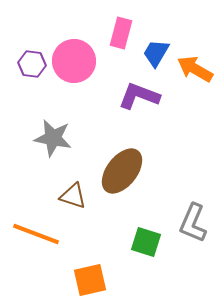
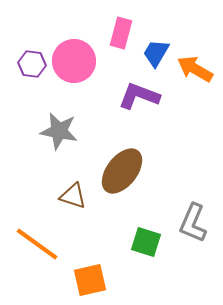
gray star: moved 6 px right, 7 px up
orange line: moved 1 px right, 10 px down; rotated 15 degrees clockwise
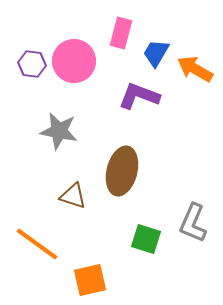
brown ellipse: rotated 24 degrees counterclockwise
green square: moved 3 px up
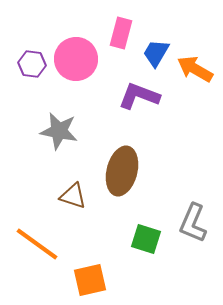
pink circle: moved 2 px right, 2 px up
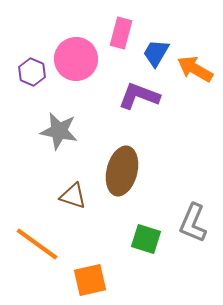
purple hexagon: moved 8 px down; rotated 16 degrees clockwise
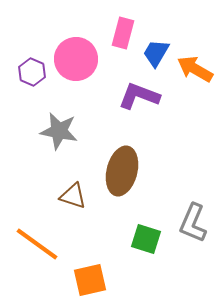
pink rectangle: moved 2 px right
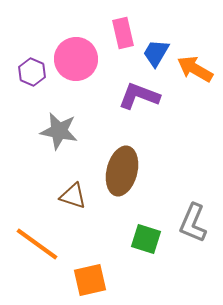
pink rectangle: rotated 28 degrees counterclockwise
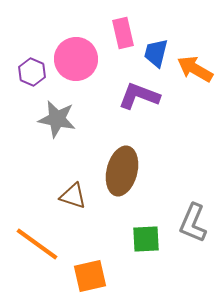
blue trapezoid: rotated 16 degrees counterclockwise
gray star: moved 2 px left, 12 px up
green square: rotated 20 degrees counterclockwise
orange square: moved 4 px up
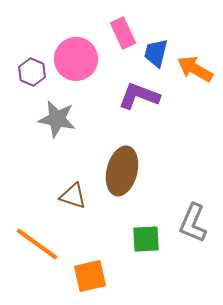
pink rectangle: rotated 12 degrees counterclockwise
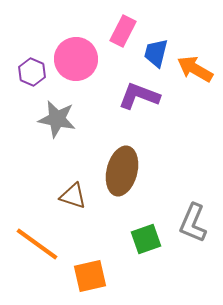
pink rectangle: moved 2 px up; rotated 52 degrees clockwise
green square: rotated 16 degrees counterclockwise
